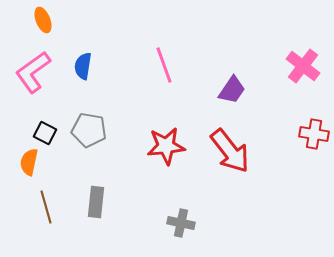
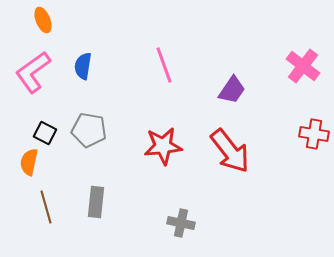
red star: moved 3 px left
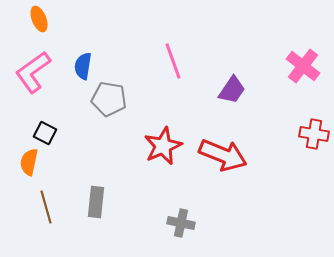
orange ellipse: moved 4 px left, 1 px up
pink line: moved 9 px right, 4 px up
gray pentagon: moved 20 px right, 31 px up
red star: rotated 18 degrees counterclockwise
red arrow: moved 7 px left, 4 px down; rotated 30 degrees counterclockwise
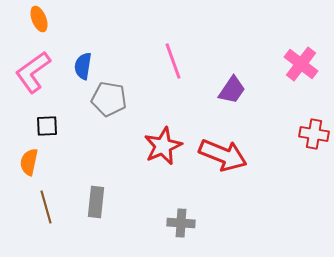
pink cross: moved 2 px left, 2 px up
black square: moved 2 px right, 7 px up; rotated 30 degrees counterclockwise
gray cross: rotated 8 degrees counterclockwise
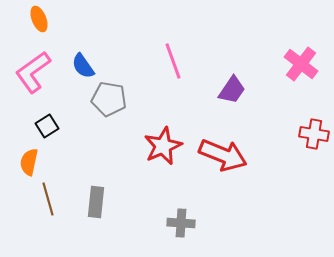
blue semicircle: rotated 44 degrees counterclockwise
black square: rotated 30 degrees counterclockwise
brown line: moved 2 px right, 8 px up
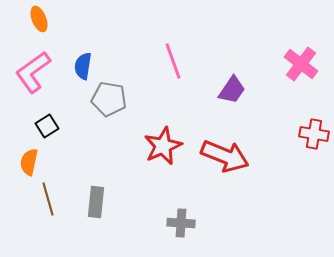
blue semicircle: rotated 44 degrees clockwise
red arrow: moved 2 px right, 1 px down
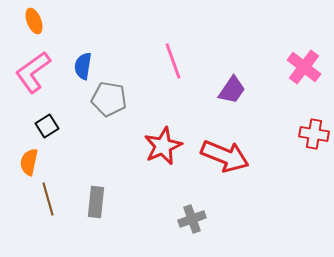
orange ellipse: moved 5 px left, 2 px down
pink cross: moved 3 px right, 3 px down
gray cross: moved 11 px right, 4 px up; rotated 24 degrees counterclockwise
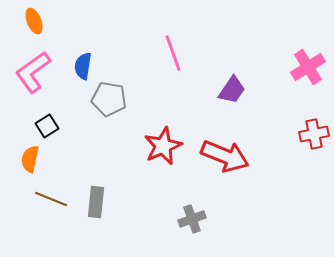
pink line: moved 8 px up
pink cross: moved 4 px right; rotated 20 degrees clockwise
red cross: rotated 20 degrees counterclockwise
orange semicircle: moved 1 px right, 3 px up
brown line: moved 3 px right; rotated 52 degrees counterclockwise
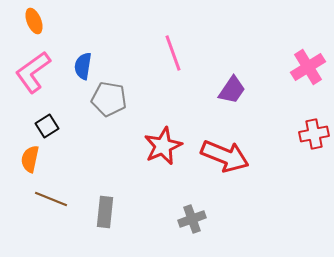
gray rectangle: moved 9 px right, 10 px down
